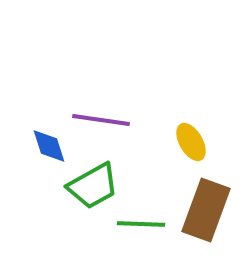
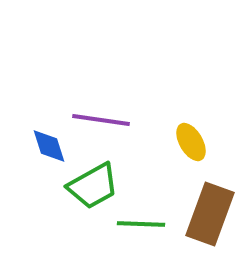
brown rectangle: moved 4 px right, 4 px down
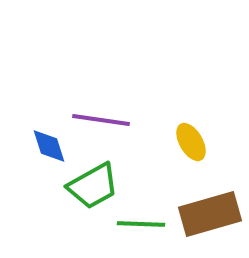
brown rectangle: rotated 54 degrees clockwise
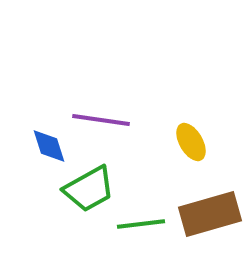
green trapezoid: moved 4 px left, 3 px down
green line: rotated 9 degrees counterclockwise
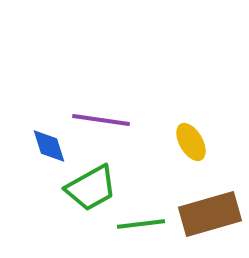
green trapezoid: moved 2 px right, 1 px up
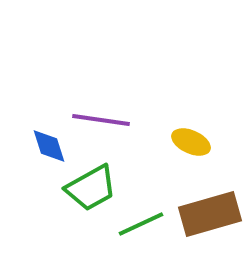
yellow ellipse: rotated 36 degrees counterclockwise
green line: rotated 18 degrees counterclockwise
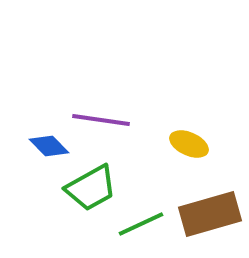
yellow ellipse: moved 2 px left, 2 px down
blue diamond: rotated 27 degrees counterclockwise
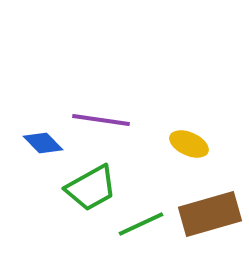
blue diamond: moved 6 px left, 3 px up
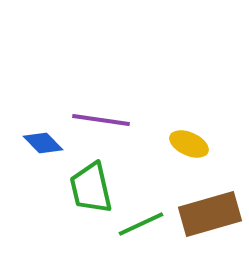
green trapezoid: rotated 106 degrees clockwise
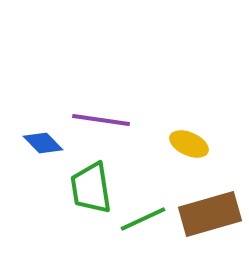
green trapezoid: rotated 4 degrees clockwise
green line: moved 2 px right, 5 px up
